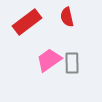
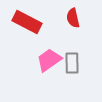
red semicircle: moved 6 px right, 1 px down
red rectangle: rotated 64 degrees clockwise
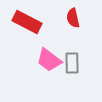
pink trapezoid: rotated 108 degrees counterclockwise
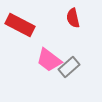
red rectangle: moved 7 px left, 3 px down
gray rectangle: moved 3 px left, 4 px down; rotated 50 degrees clockwise
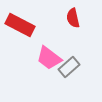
pink trapezoid: moved 2 px up
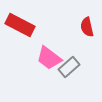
red semicircle: moved 14 px right, 9 px down
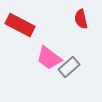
red semicircle: moved 6 px left, 8 px up
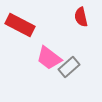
red semicircle: moved 2 px up
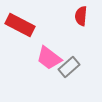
red semicircle: moved 1 px up; rotated 18 degrees clockwise
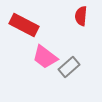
red rectangle: moved 4 px right
pink trapezoid: moved 4 px left, 1 px up
